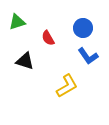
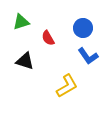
green triangle: moved 4 px right
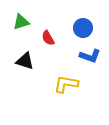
blue L-shape: moved 2 px right; rotated 35 degrees counterclockwise
yellow L-shape: moved 1 px left, 2 px up; rotated 140 degrees counterclockwise
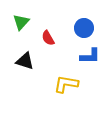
green triangle: rotated 30 degrees counterclockwise
blue circle: moved 1 px right
blue L-shape: rotated 20 degrees counterclockwise
